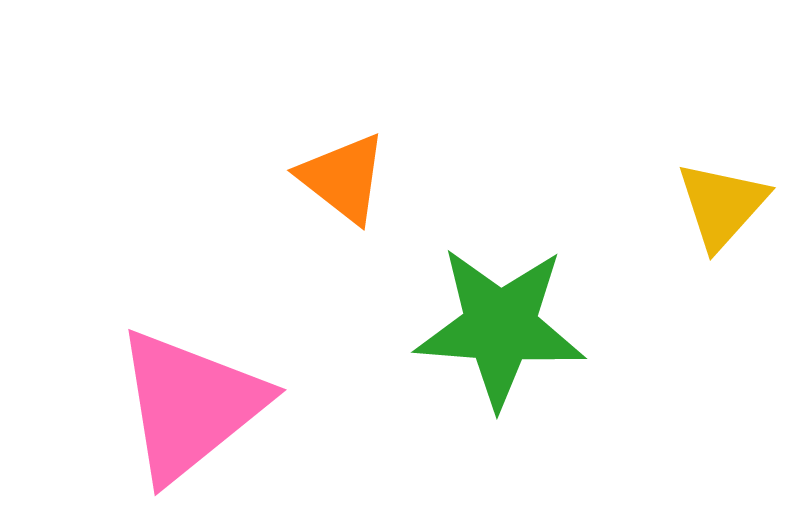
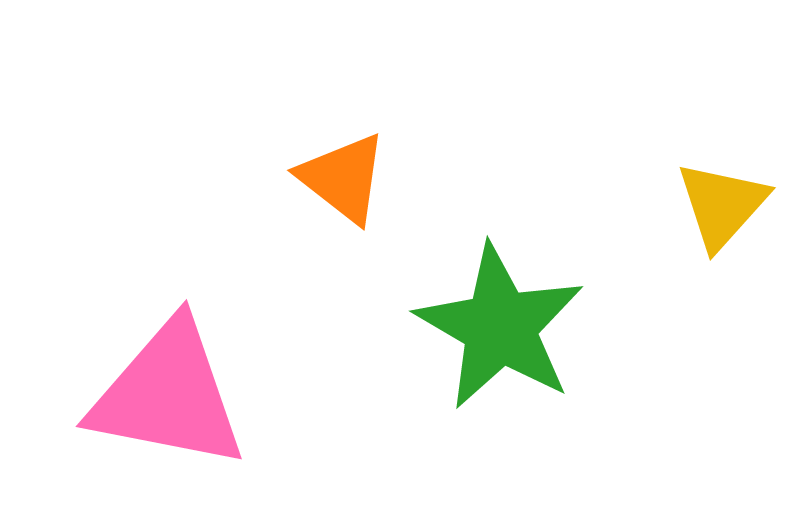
green star: rotated 26 degrees clockwise
pink triangle: moved 22 px left, 10 px up; rotated 50 degrees clockwise
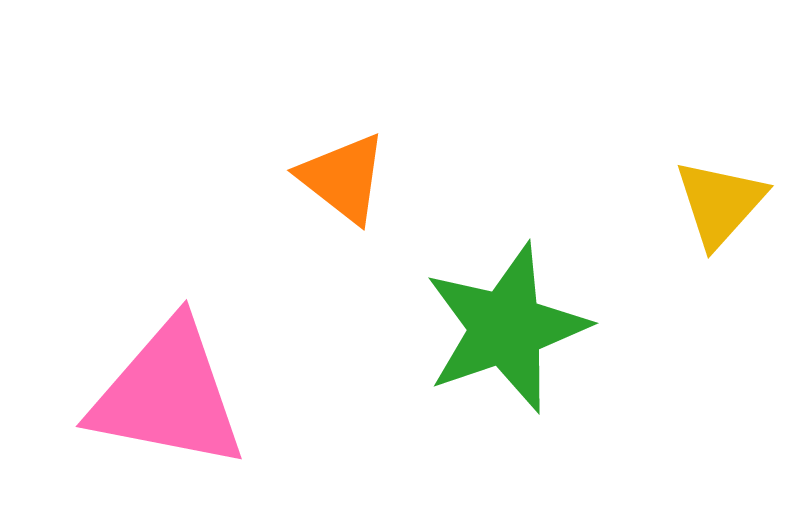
yellow triangle: moved 2 px left, 2 px up
green star: moved 6 px right, 1 px down; rotated 23 degrees clockwise
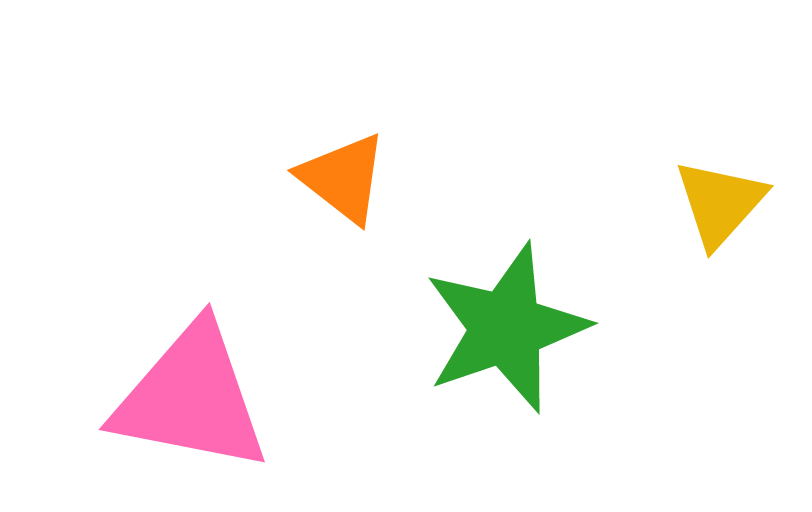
pink triangle: moved 23 px right, 3 px down
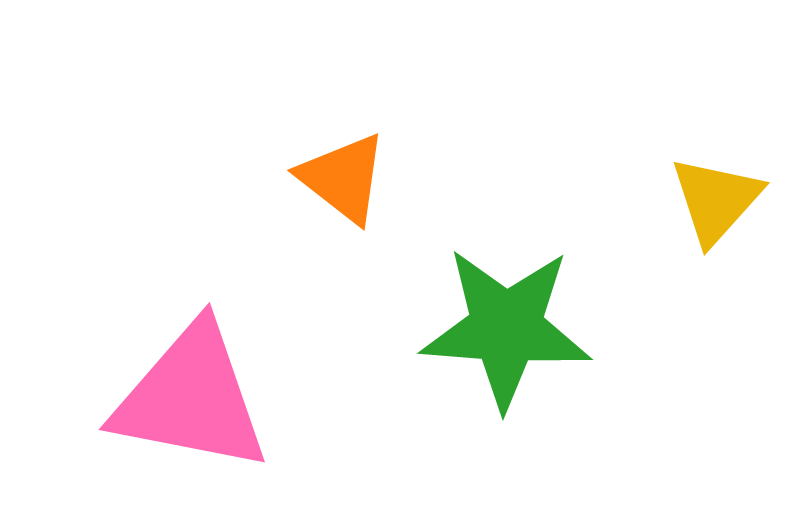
yellow triangle: moved 4 px left, 3 px up
green star: rotated 23 degrees clockwise
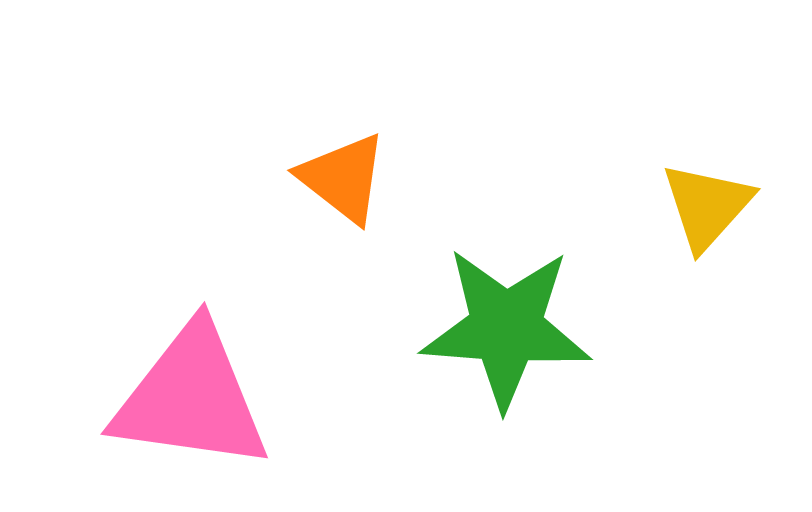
yellow triangle: moved 9 px left, 6 px down
pink triangle: rotated 3 degrees counterclockwise
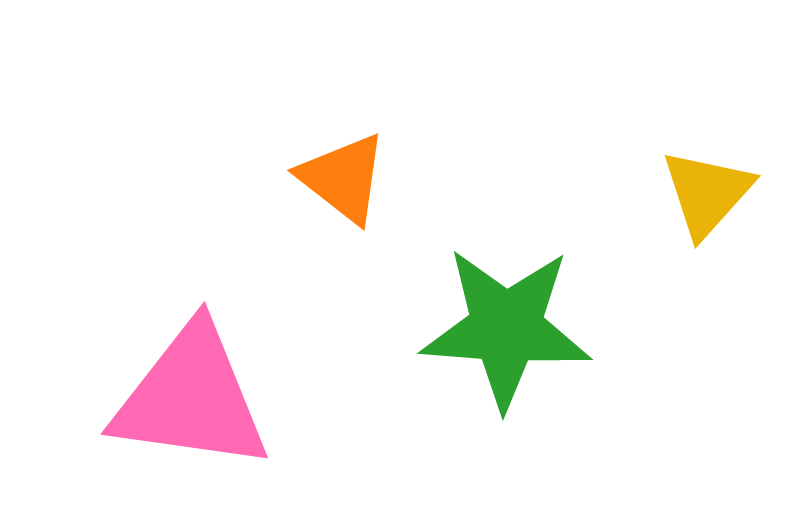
yellow triangle: moved 13 px up
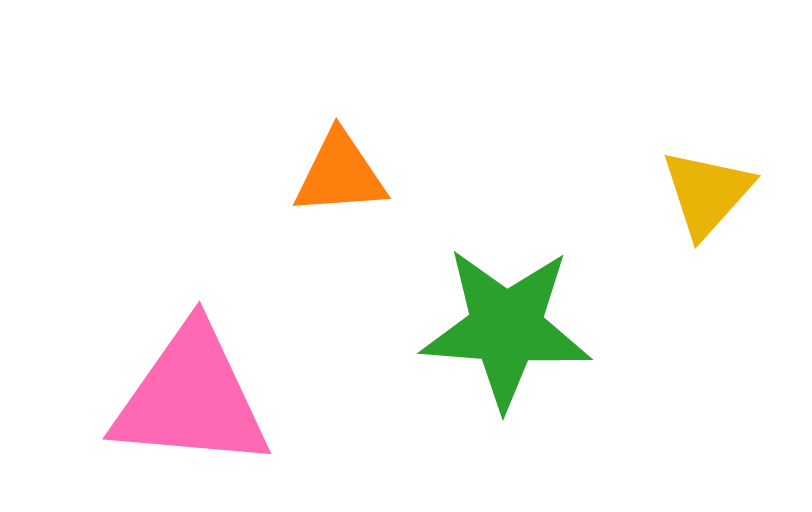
orange triangle: moved 3 px left, 4 px up; rotated 42 degrees counterclockwise
pink triangle: rotated 3 degrees counterclockwise
